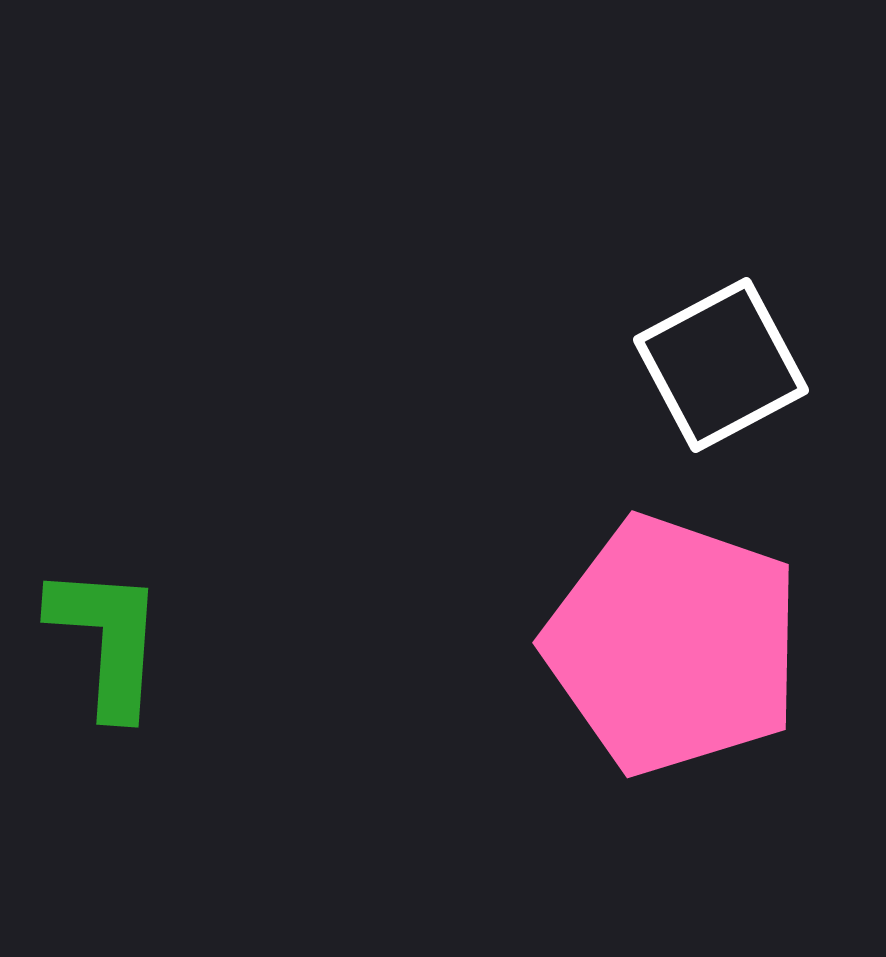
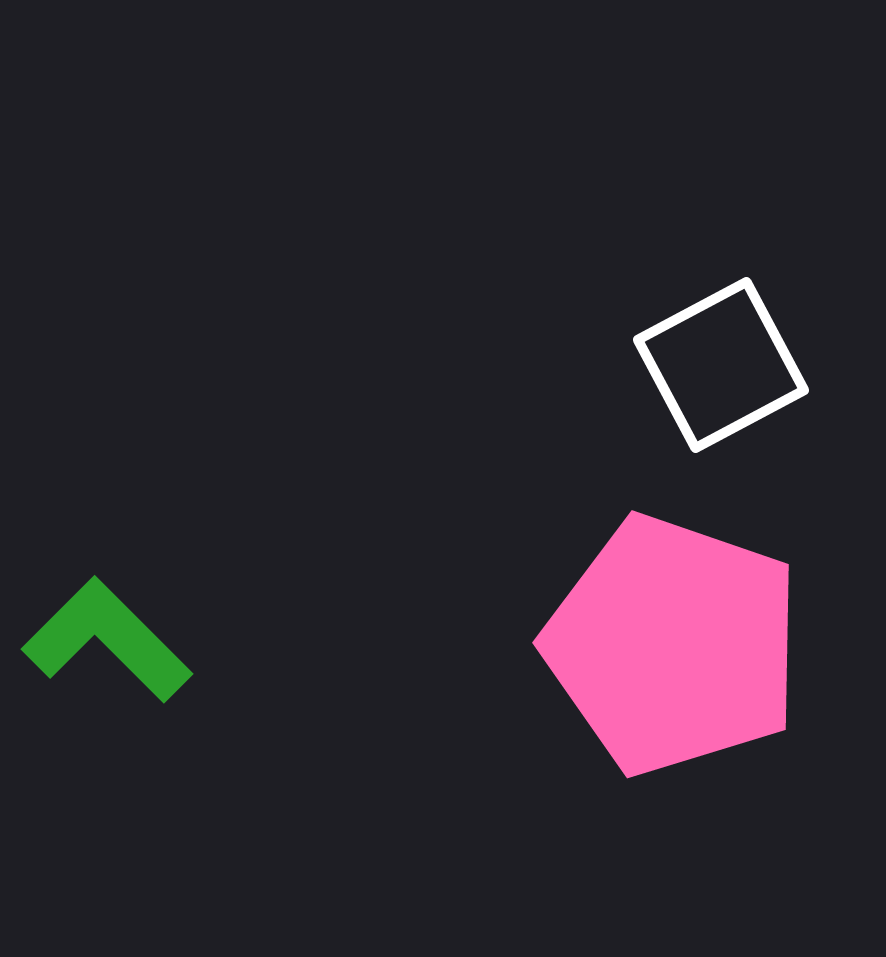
green L-shape: rotated 49 degrees counterclockwise
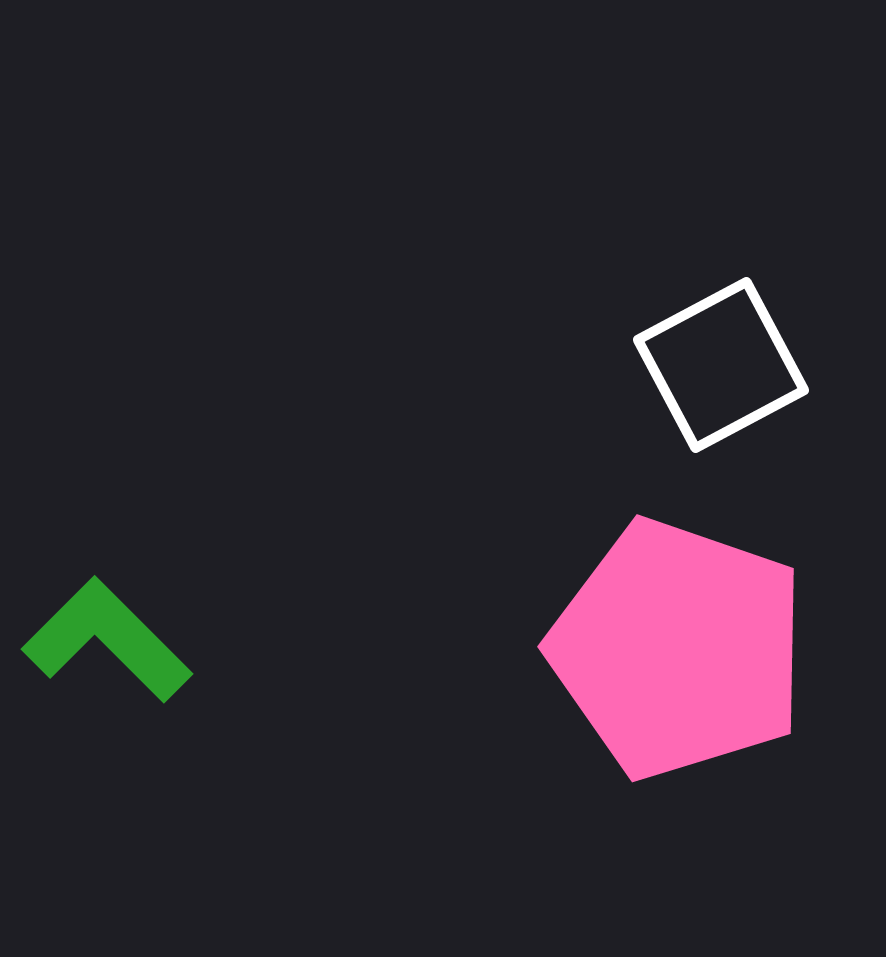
pink pentagon: moved 5 px right, 4 px down
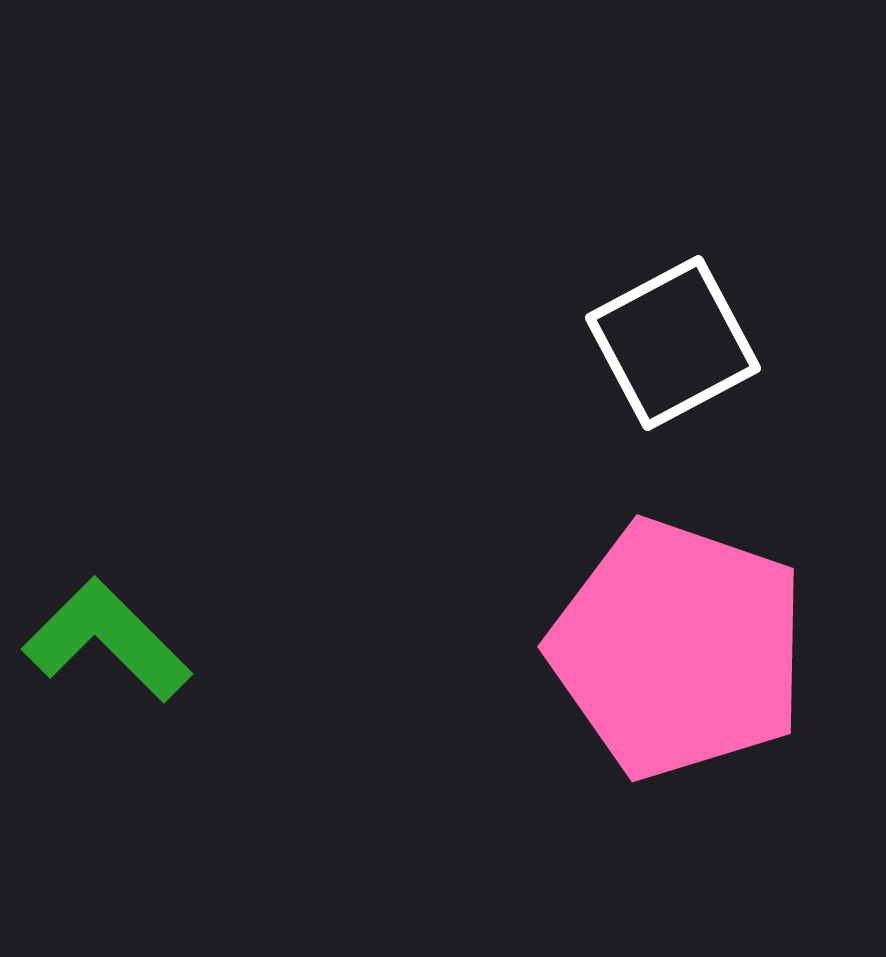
white square: moved 48 px left, 22 px up
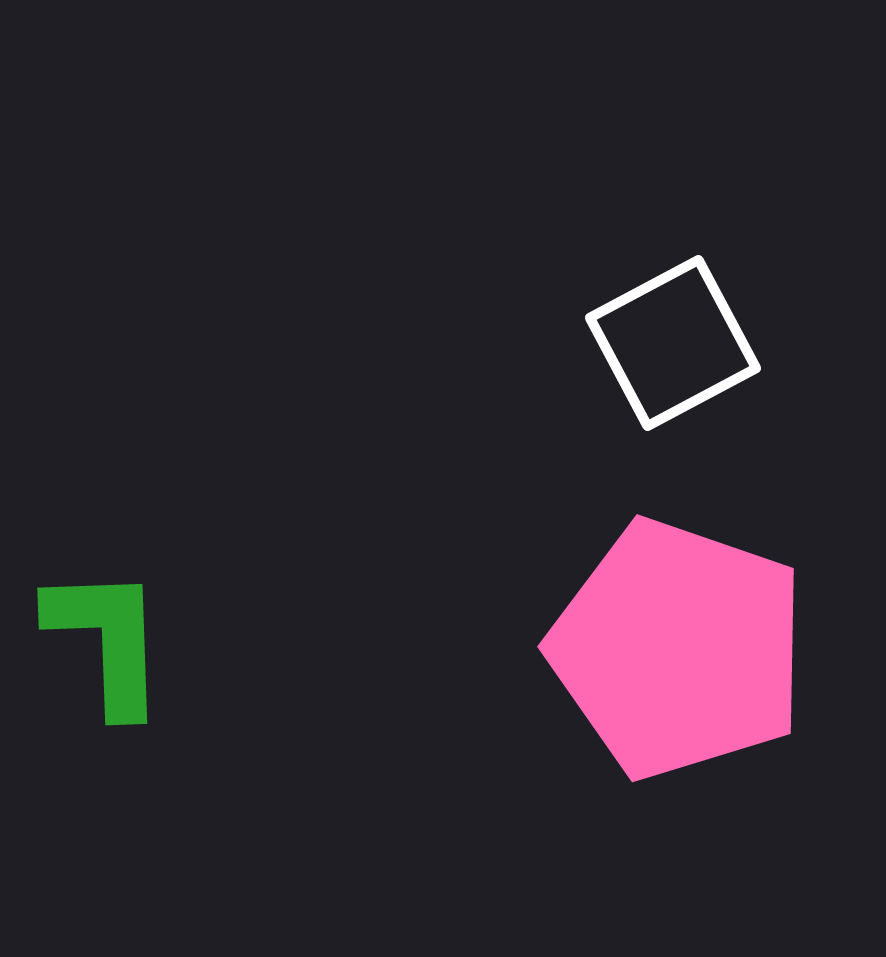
green L-shape: rotated 43 degrees clockwise
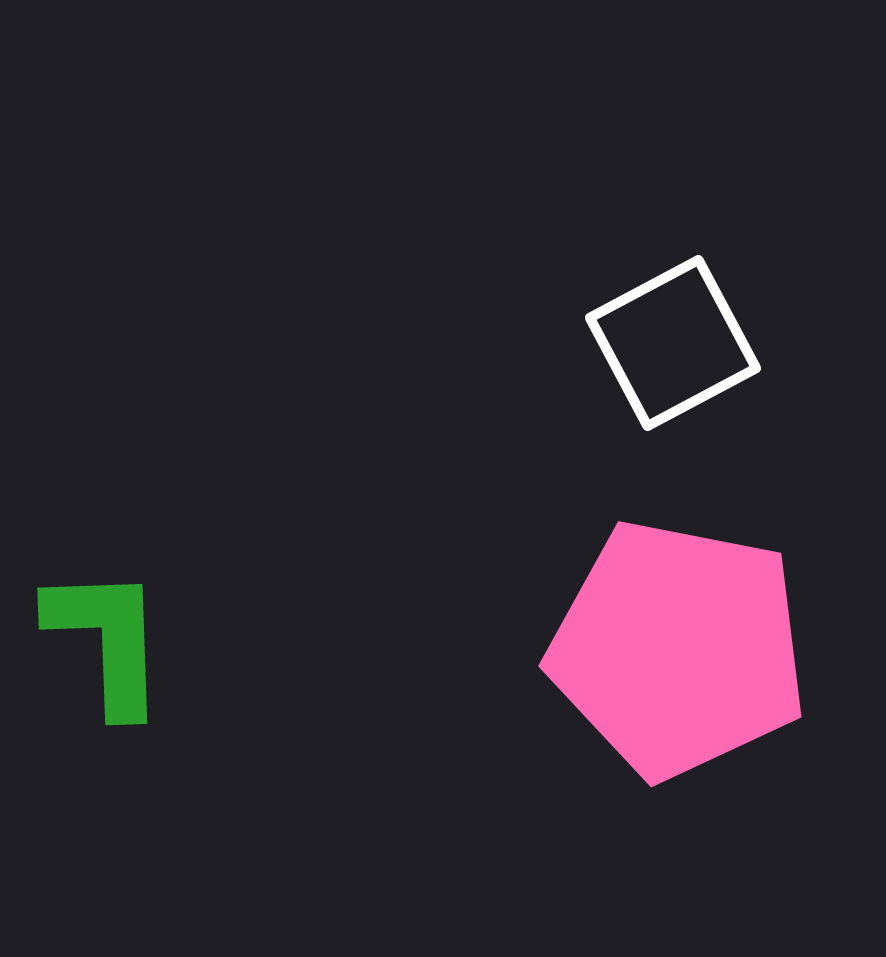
pink pentagon: rotated 8 degrees counterclockwise
